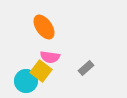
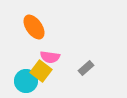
orange ellipse: moved 10 px left
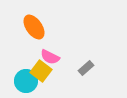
pink semicircle: rotated 18 degrees clockwise
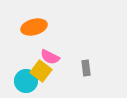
orange ellipse: rotated 70 degrees counterclockwise
gray rectangle: rotated 56 degrees counterclockwise
